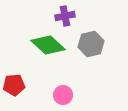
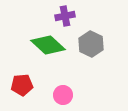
gray hexagon: rotated 20 degrees counterclockwise
red pentagon: moved 8 px right
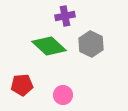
green diamond: moved 1 px right, 1 px down
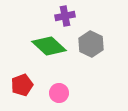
red pentagon: rotated 15 degrees counterclockwise
pink circle: moved 4 px left, 2 px up
